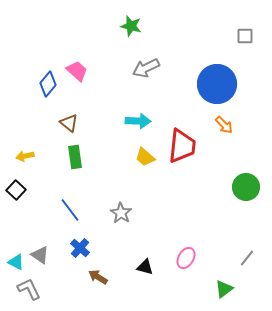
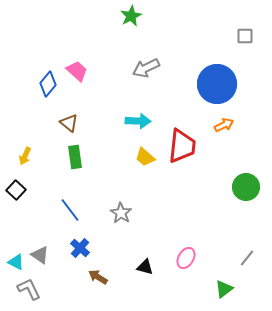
green star: moved 10 px up; rotated 30 degrees clockwise
orange arrow: rotated 72 degrees counterclockwise
yellow arrow: rotated 54 degrees counterclockwise
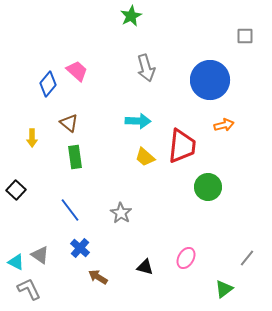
gray arrow: rotated 80 degrees counterclockwise
blue circle: moved 7 px left, 4 px up
orange arrow: rotated 12 degrees clockwise
yellow arrow: moved 7 px right, 18 px up; rotated 24 degrees counterclockwise
green circle: moved 38 px left
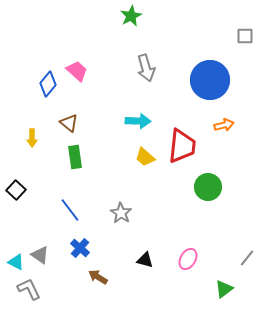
pink ellipse: moved 2 px right, 1 px down
black triangle: moved 7 px up
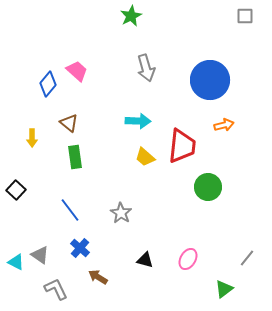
gray square: moved 20 px up
gray L-shape: moved 27 px right
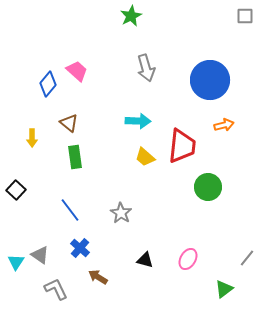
cyan triangle: rotated 36 degrees clockwise
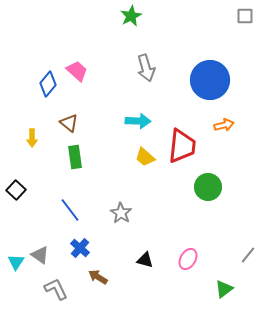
gray line: moved 1 px right, 3 px up
